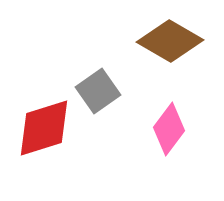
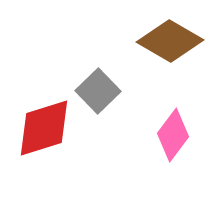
gray square: rotated 9 degrees counterclockwise
pink diamond: moved 4 px right, 6 px down
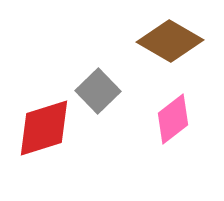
pink diamond: moved 16 px up; rotated 15 degrees clockwise
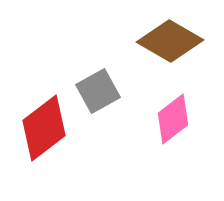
gray square: rotated 15 degrees clockwise
red diamond: rotated 20 degrees counterclockwise
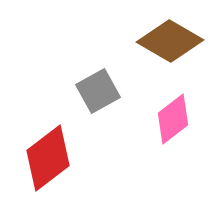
red diamond: moved 4 px right, 30 px down
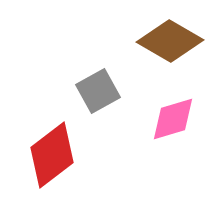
pink diamond: rotated 21 degrees clockwise
red diamond: moved 4 px right, 3 px up
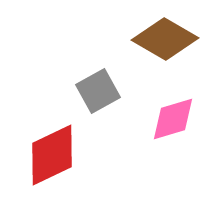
brown diamond: moved 5 px left, 2 px up
red diamond: rotated 12 degrees clockwise
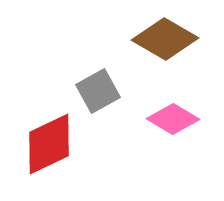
pink diamond: rotated 48 degrees clockwise
red diamond: moved 3 px left, 11 px up
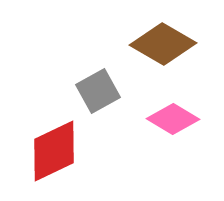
brown diamond: moved 2 px left, 5 px down
red diamond: moved 5 px right, 7 px down
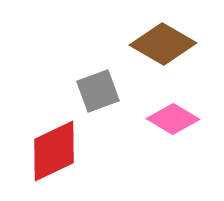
gray square: rotated 9 degrees clockwise
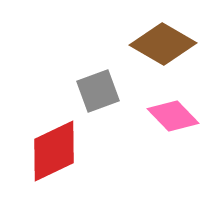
pink diamond: moved 3 px up; rotated 15 degrees clockwise
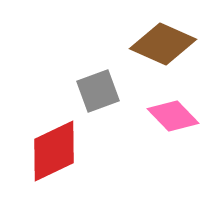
brown diamond: rotated 6 degrees counterclockwise
